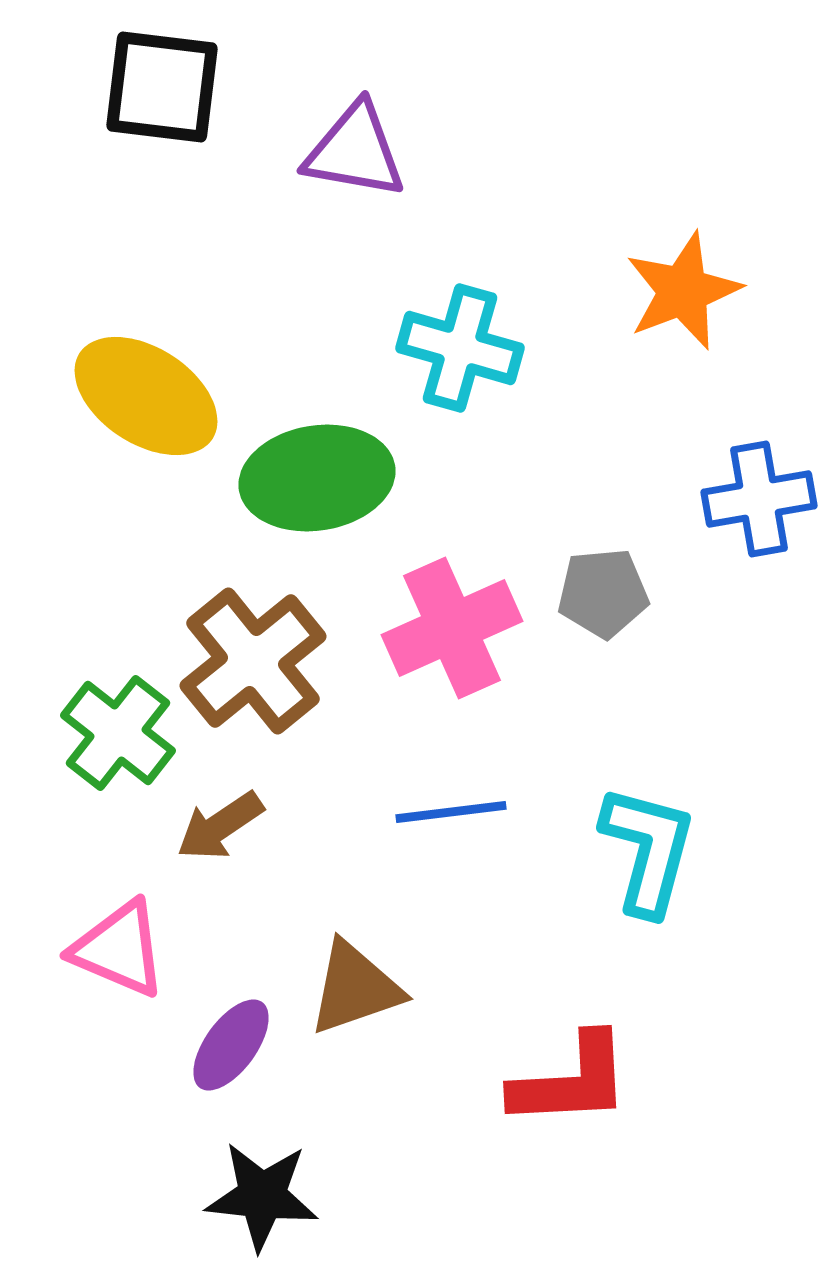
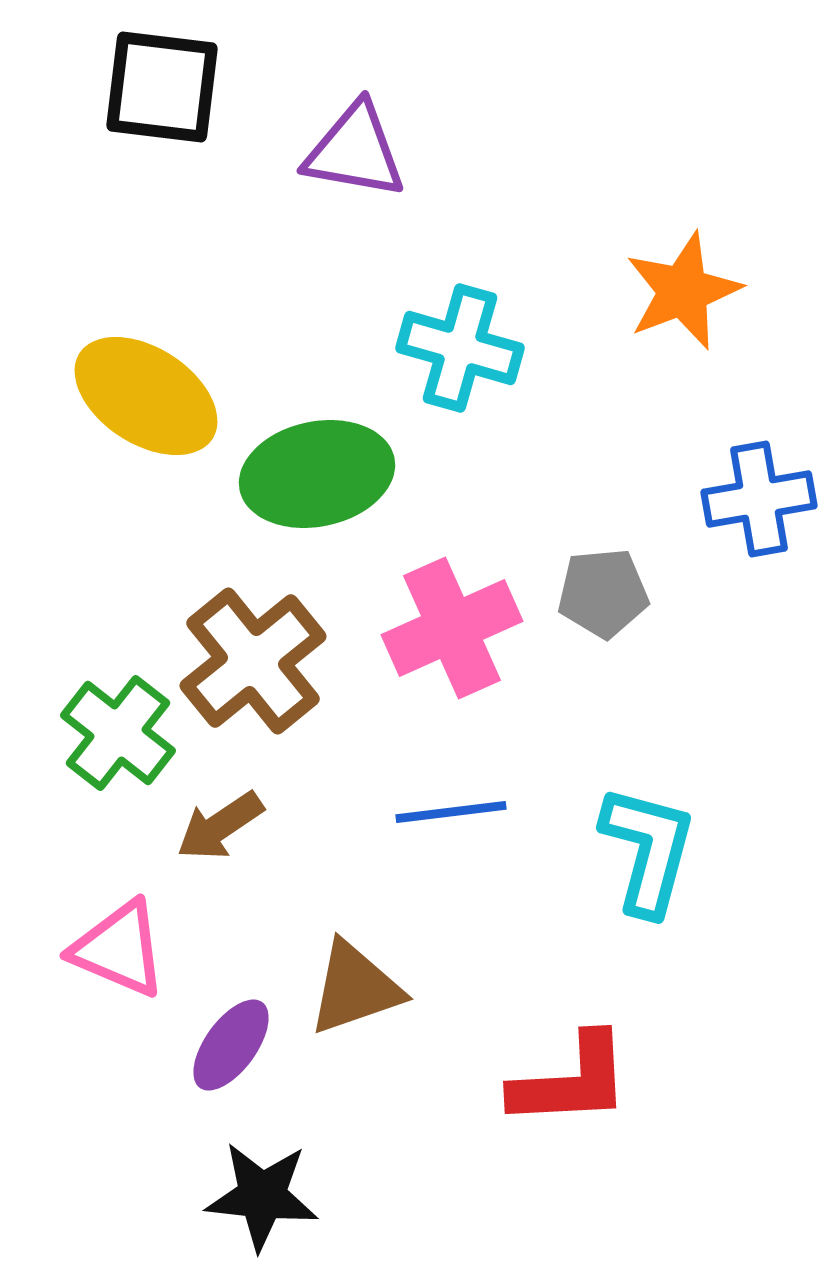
green ellipse: moved 4 px up; rotated 3 degrees counterclockwise
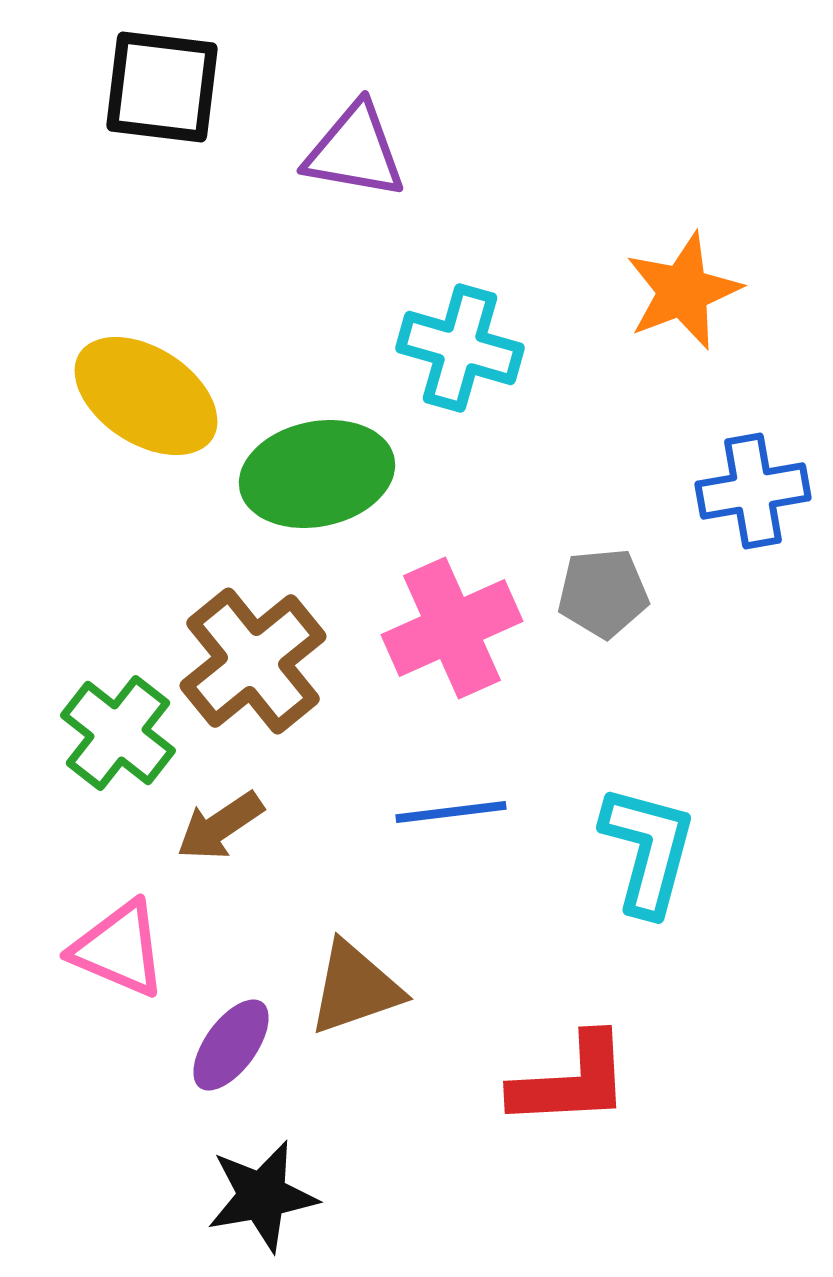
blue cross: moved 6 px left, 8 px up
black star: rotated 16 degrees counterclockwise
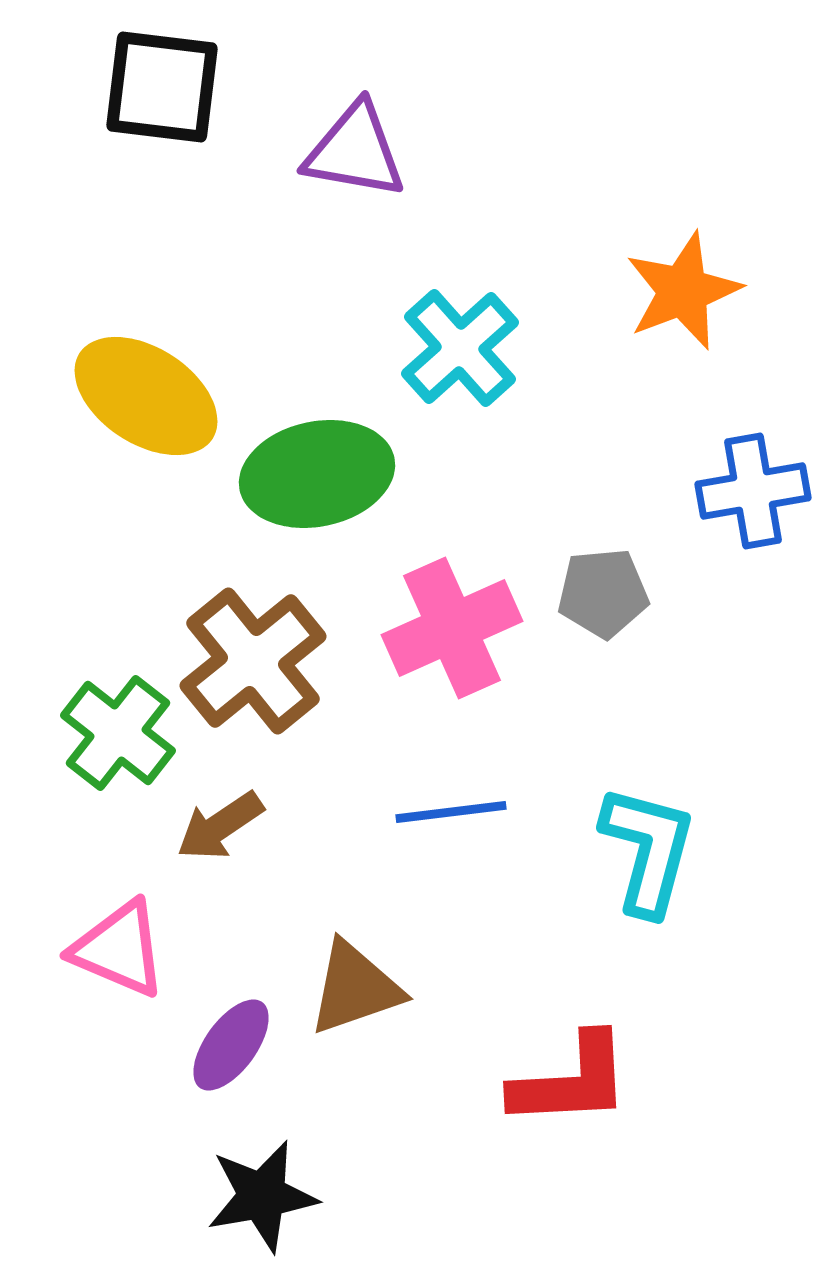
cyan cross: rotated 32 degrees clockwise
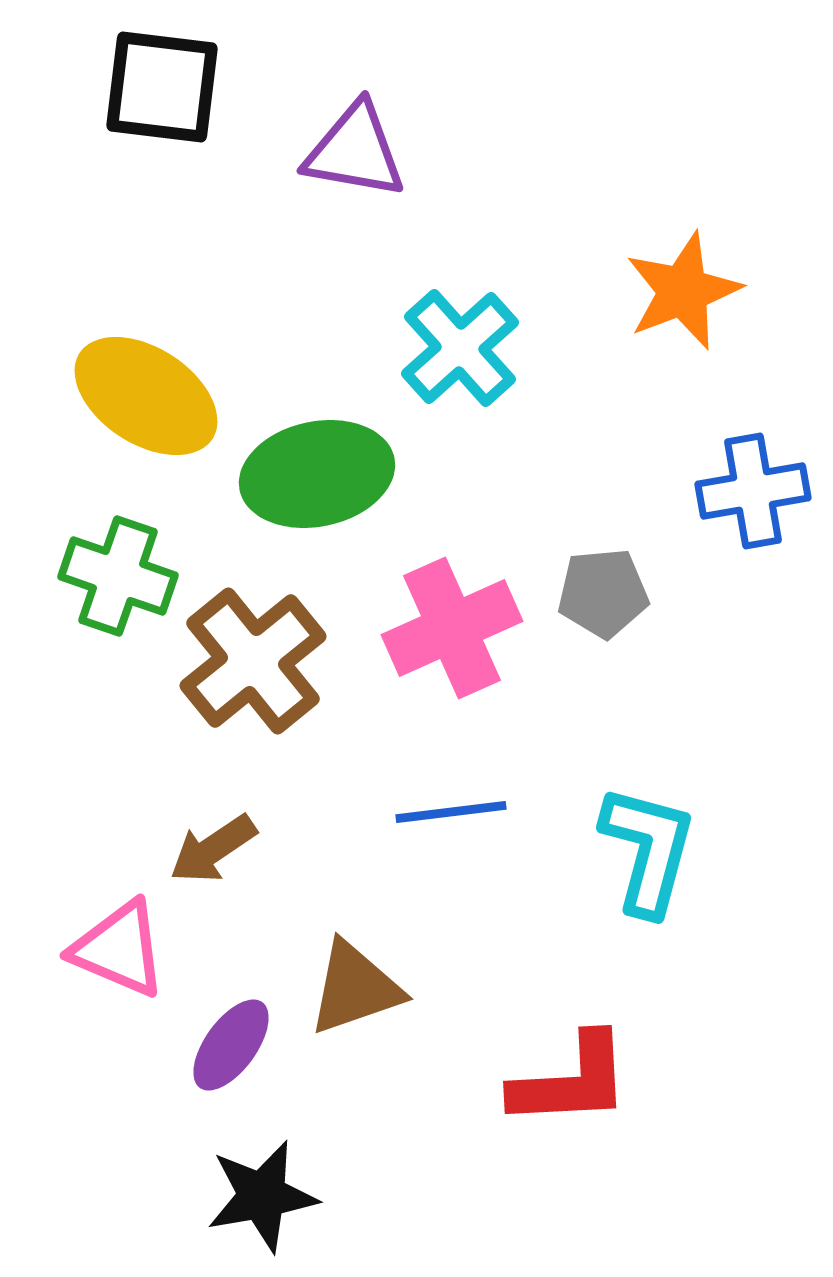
green cross: moved 157 px up; rotated 19 degrees counterclockwise
brown arrow: moved 7 px left, 23 px down
